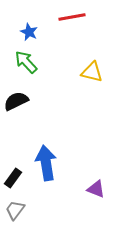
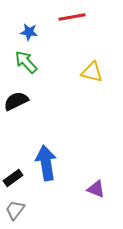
blue star: rotated 18 degrees counterclockwise
black rectangle: rotated 18 degrees clockwise
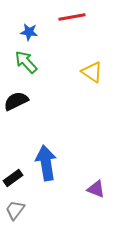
yellow triangle: rotated 20 degrees clockwise
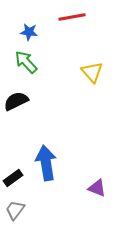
yellow triangle: rotated 15 degrees clockwise
purple triangle: moved 1 px right, 1 px up
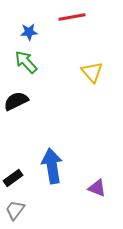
blue star: rotated 12 degrees counterclockwise
blue arrow: moved 6 px right, 3 px down
